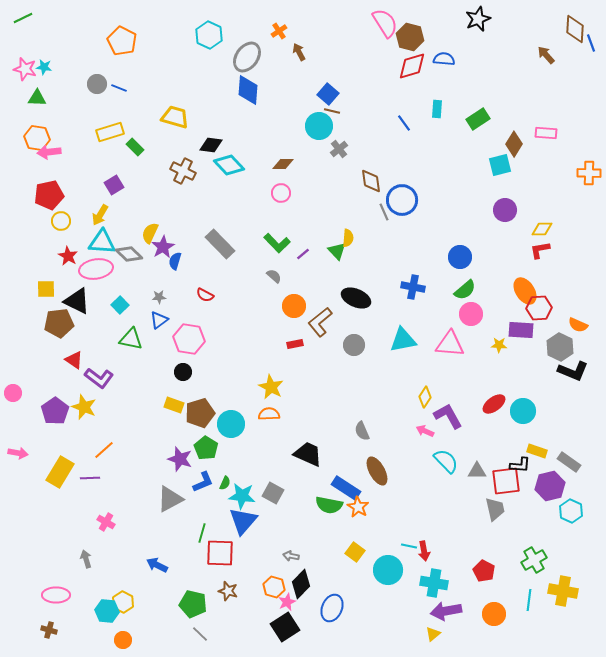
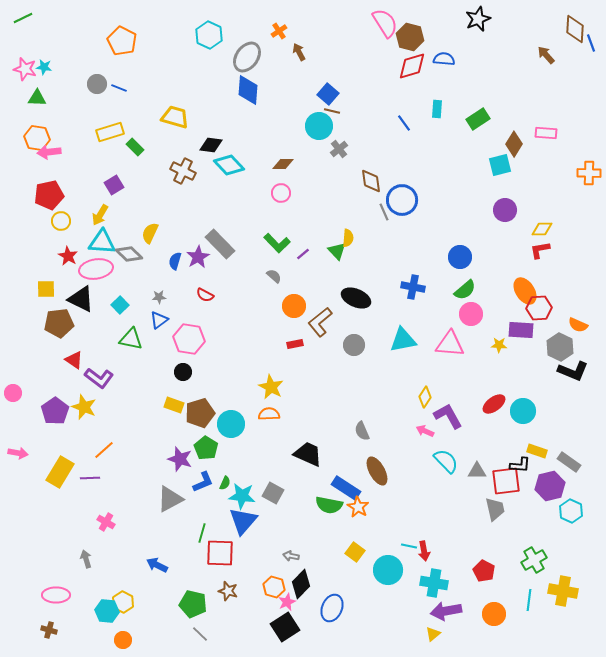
purple star at (163, 247): moved 35 px right, 10 px down
black triangle at (77, 301): moved 4 px right, 2 px up
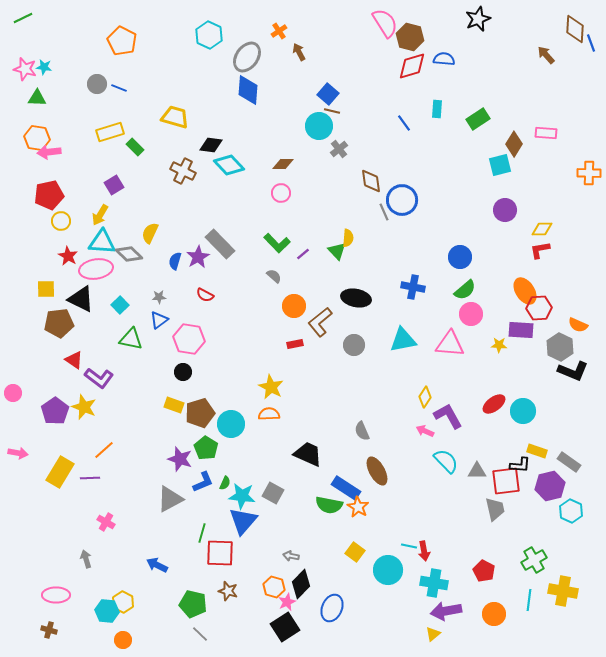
black ellipse at (356, 298): rotated 12 degrees counterclockwise
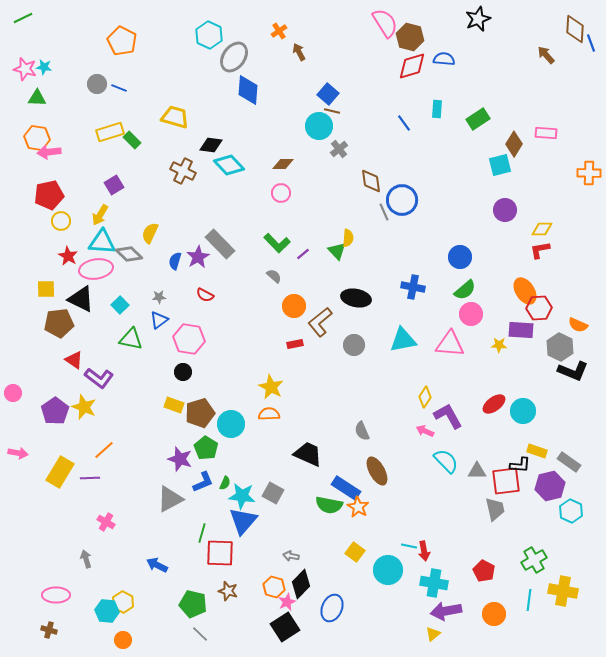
gray ellipse at (247, 57): moved 13 px left
green rectangle at (135, 147): moved 3 px left, 7 px up
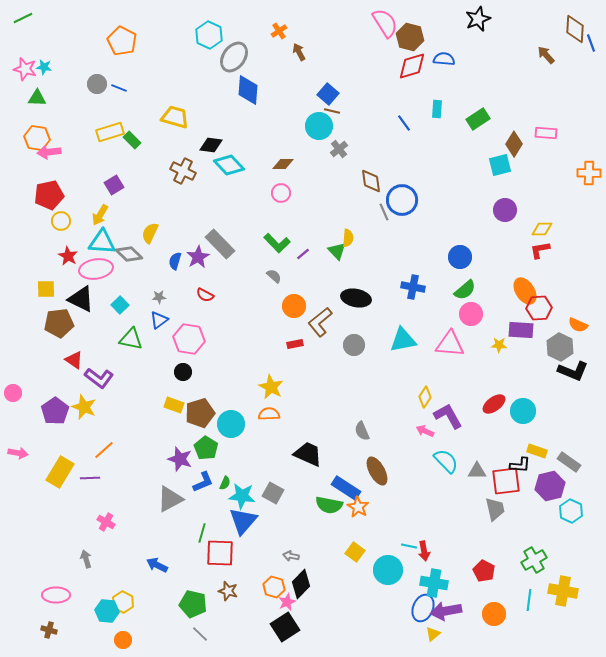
blue ellipse at (332, 608): moved 91 px right
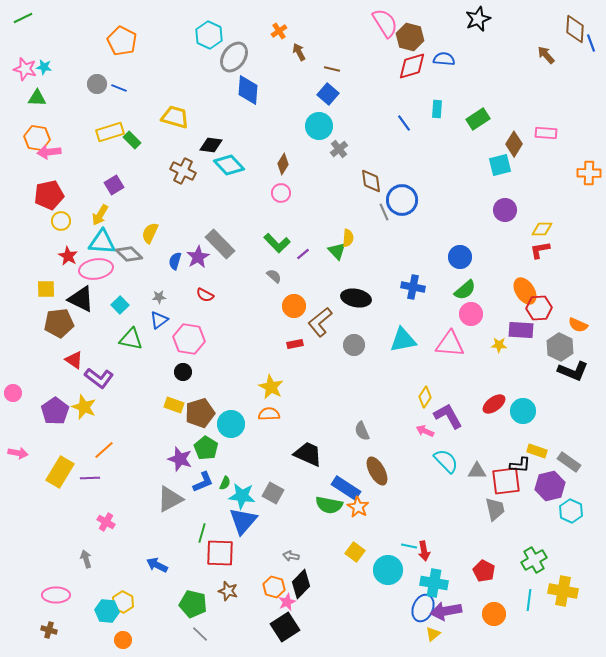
brown line at (332, 111): moved 42 px up
brown diamond at (283, 164): rotated 60 degrees counterclockwise
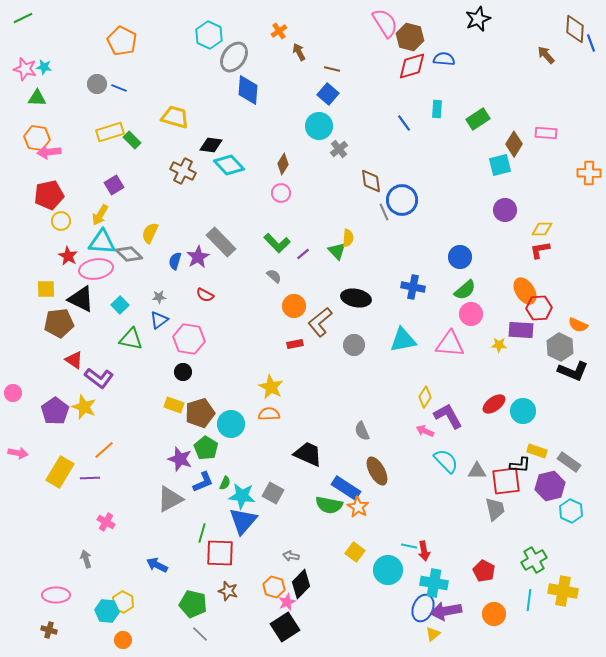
gray rectangle at (220, 244): moved 1 px right, 2 px up
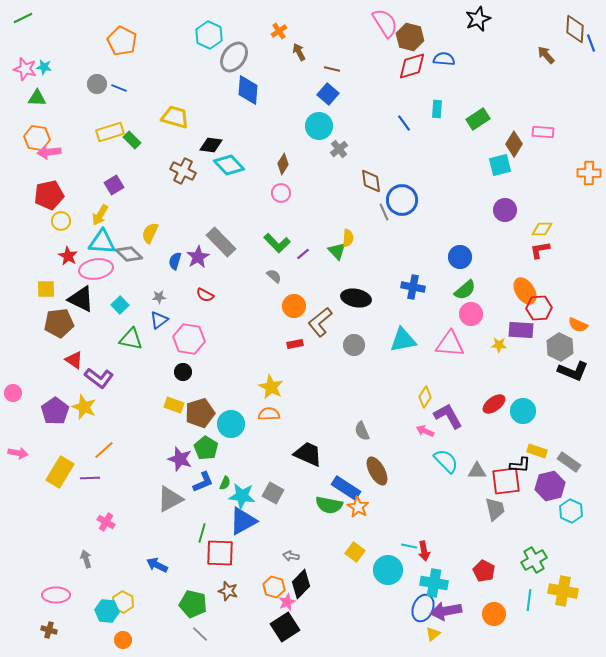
pink rectangle at (546, 133): moved 3 px left, 1 px up
blue triangle at (243, 521): rotated 20 degrees clockwise
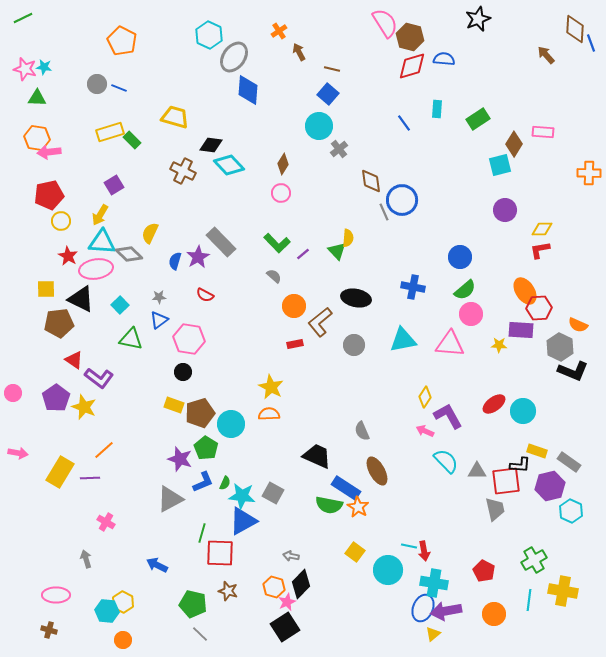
purple pentagon at (55, 411): moved 1 px right, 13 px up
black trapezoid at (308, 454): moved 9 px right, 2 px down
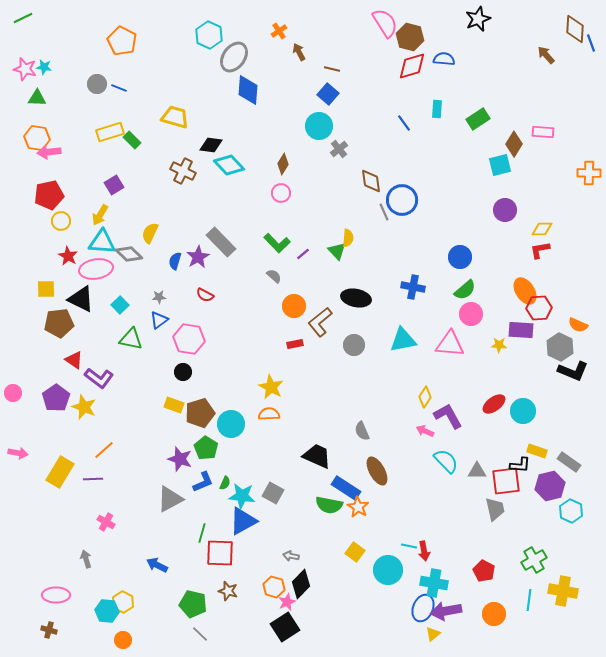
purple line at (90, 478): moved 3 px right, 1 px down
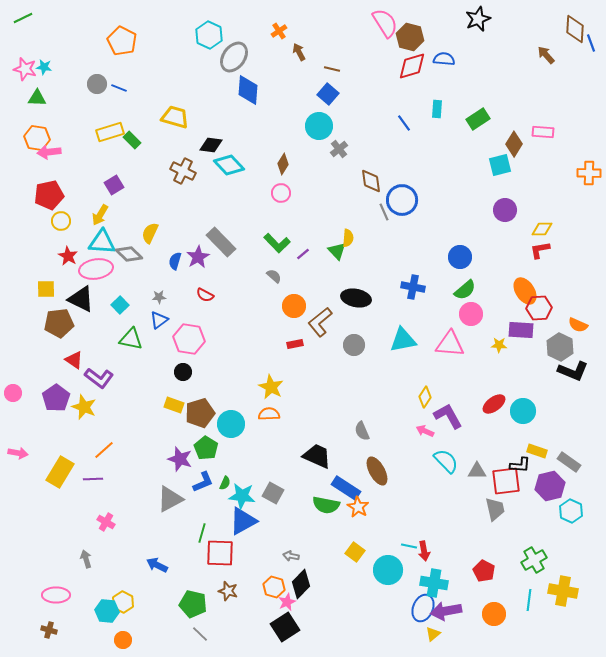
green semicircle at (329, 505): moved 3 px left
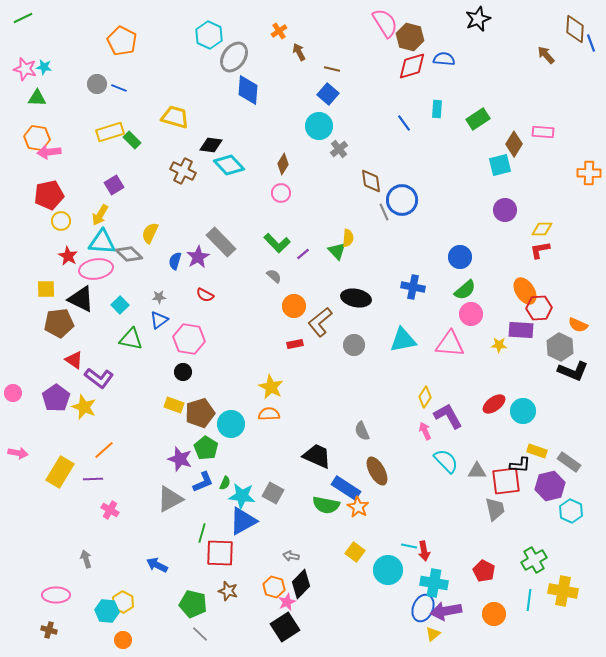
pink arrow at (425, 431): rotated 42 degrees clockwise
pink cross at (106, 522): moved 4 px right, 12 px up
